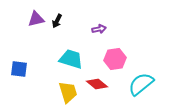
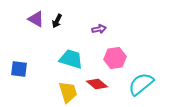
purple triangle: rotated 42 degrees clockwise
pink hexagon: moved 1 px up
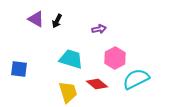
pink hexagon: rotated 20 degrees counterclockwise
cyan semicircle: moved 5 px left, 5 px up; rotated 12 degrees clockwise
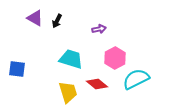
purple triangle: moved 1 px left, 1 px up
blue square: moved 2 px left
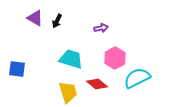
purple arrow: moved 2 px right, 1 px up
cyan semicircle: moved 1 px right, 1 px up
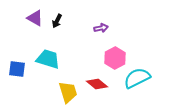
cyan trapezoid: moved 23 px left
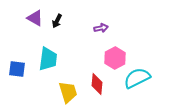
cyan trapezoid: rotated 80 degrees clockwise
red diamond: rotated 55 degrees clockwise
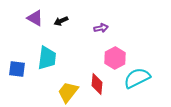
black arrow: moved 4 px right; rotated 40 degrees clockwise
cyan trapezoid: moved 1 px left, 1 px up
yellow trapezoid: rotated 125 degrees counterclockwise
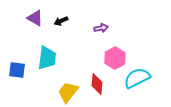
blue square: moved 1 px down
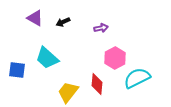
black arrow: moved 2 px right, 1 px down
cyan trapezoid: rotated 125 degrees clockwise
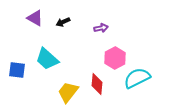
cyan trapezoid: moved 1 px down
